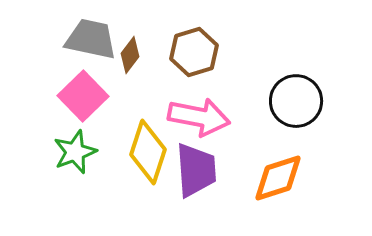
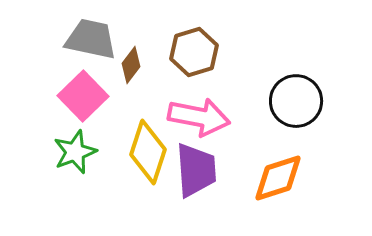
brown diamond: moved 1 px right, 10 px down
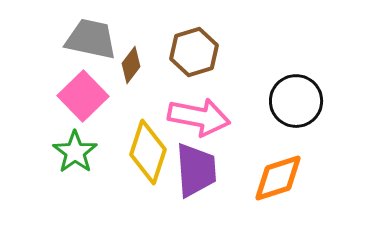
green star: rotated 15 degrees counterclockwise
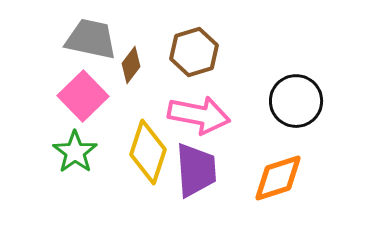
pink arrow: moved 2 px up
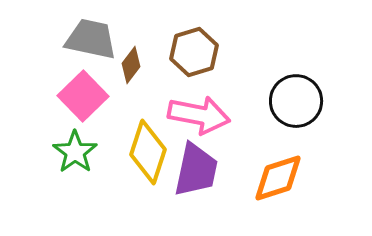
purple trapezoid: rotated 16 degrees clockwise
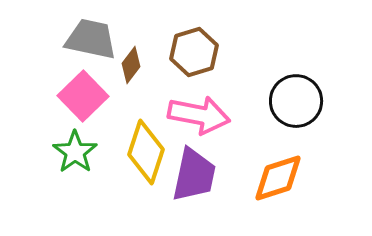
yellow diamond: moved 2 px left
purple trapezoid: moved 2 px left, 5 px down
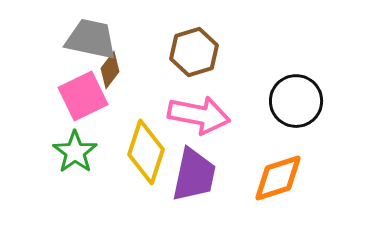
brown diamond: moved 21 px left, 5 px down
pink square: rotated 18 degrees clockwise
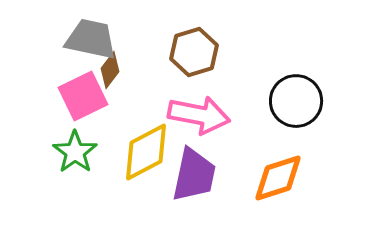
yellow diamond: rotated 44 degrees clockwise
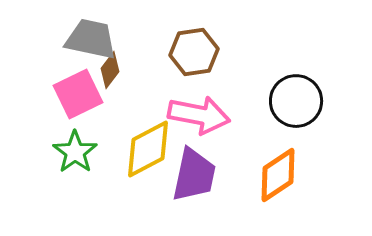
brown hexagon: rotated 9 degrees clockwise
pink square: moved 5 px left, 2 px up
yellow diamond: moved 2 px right, 3 px up
orange diamond: moved 3 px up; rotated 16 degrees counterclockwise
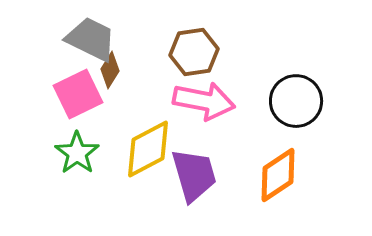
gray trapezoid: rotated 14 degrees clockwise
brown diamond: rotated 6 degrees counterclockwise
pink arrow: moved 5 px right, 14 px up
green star: moved 2 px right, 1 px down
purple trapezoid: rotated 28 degrees counterclockwise
